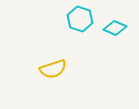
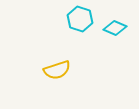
yellow semicircle: moved 4 px right, 1 px down
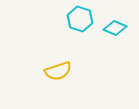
yellow semicircle: moved 1 px right, 1 px down
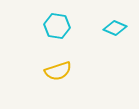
cyan hexagon: moved 23 px left, 7 px down; rotated 10 degrees counterclockwise
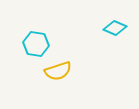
cyan hexagon: moved 21 px left, 18 px down
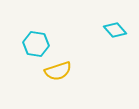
cyan diamond: moved 2 px down; rotated 25 degrees clockwise
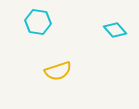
cyan hexagon: moved 2 px right, 22 px up
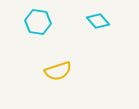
cyan diamond: moved 17 px left, 9 px up
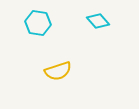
cyan hexagon: moved 1 px down
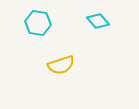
yellow semicircle: moved 3 px right, 6 px up
